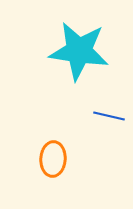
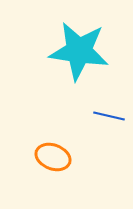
orange ellipse: moved 2 px up; rotated 72 degrees counterclockwise
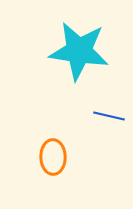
orange ellipse: rotated 68 degrees clockwise
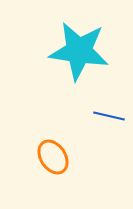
orange ellipse: rotated 32 degrees counterclockwise
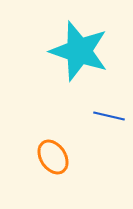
cyan star: rotated 10 degrees clockwise
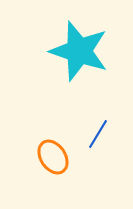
blue line: moved 11 px left, 18 px down; rotated 72 degrees counterclockwise
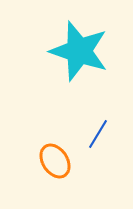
orange ellipse: moved 2 px right, 4 px down
